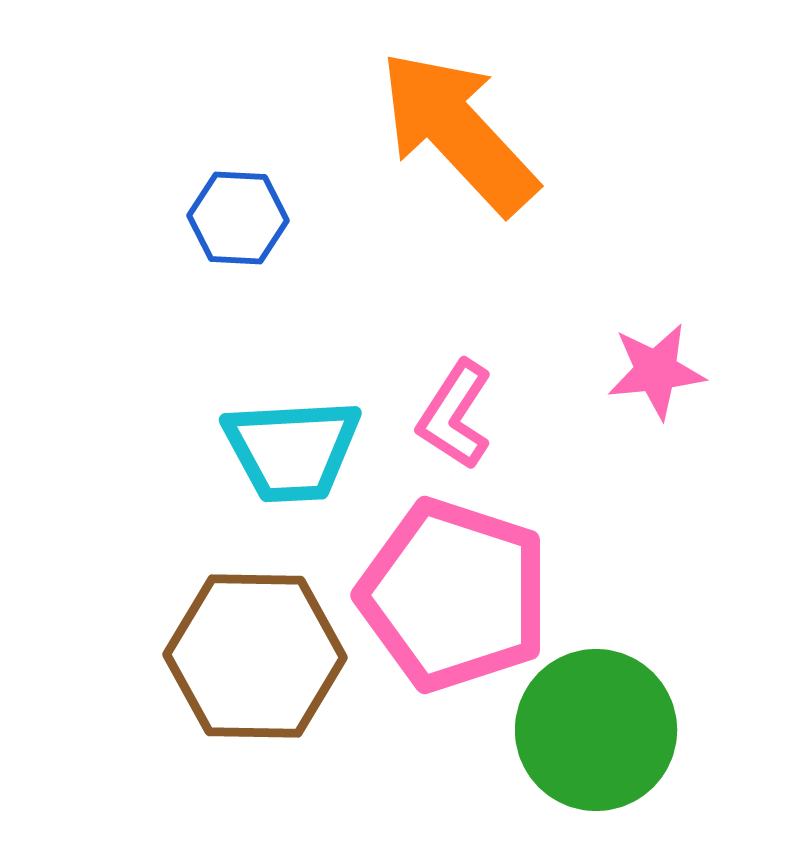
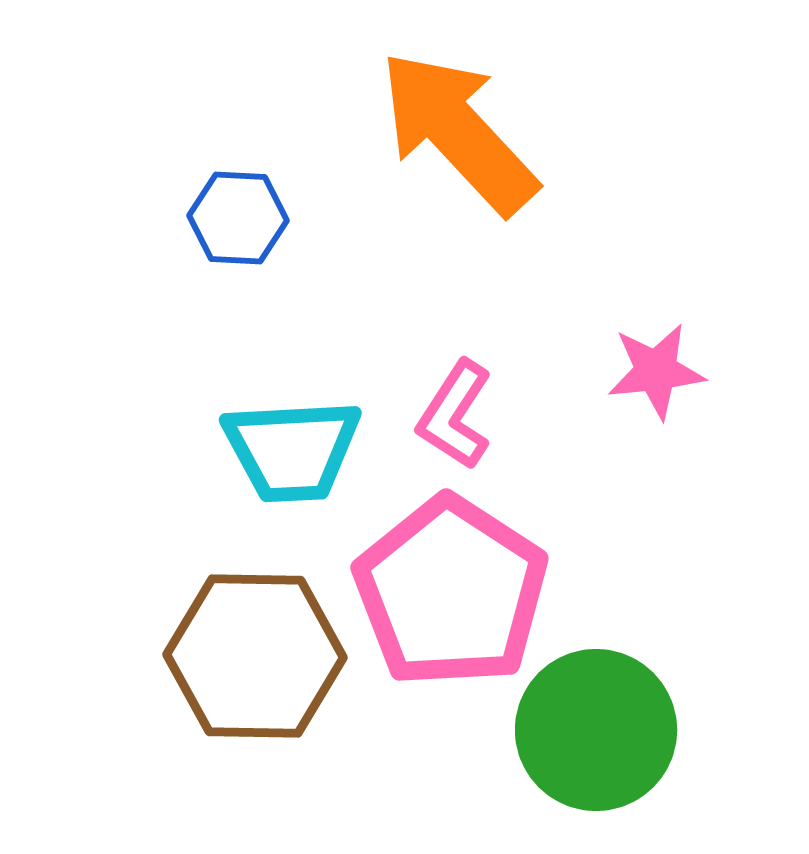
pink pentagon: moved 3 px left, 3 px up; rotated 15 degrees clockwise
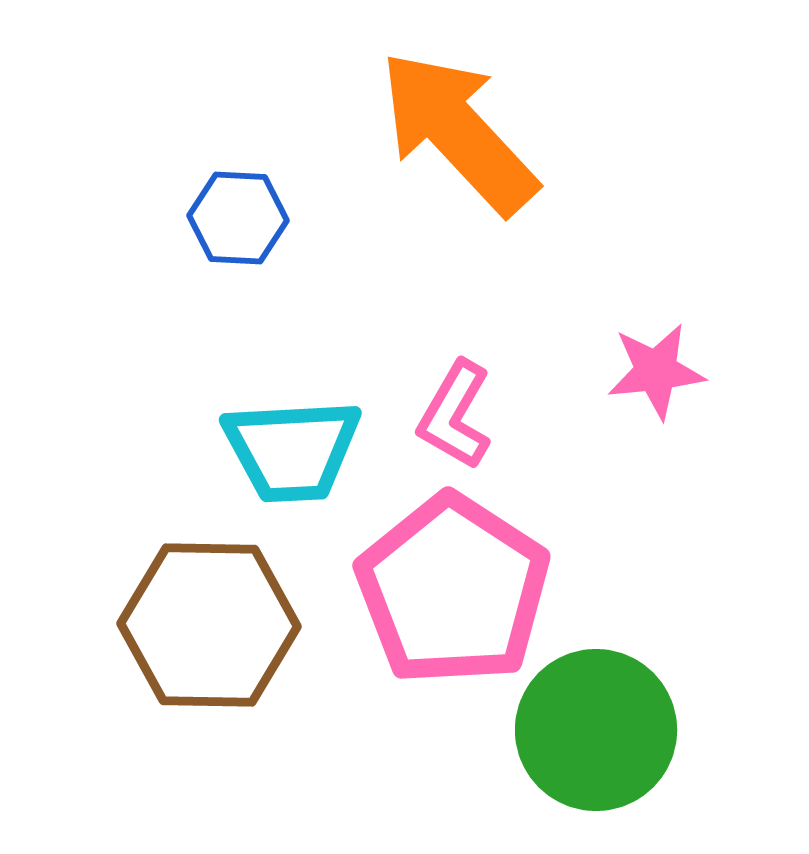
pink L-shape: rotated 3 degrees counterclockwise
pink pentagon: moved 2 px right, 2 px up
brown hexagon: moved 46 px left, 31 px up
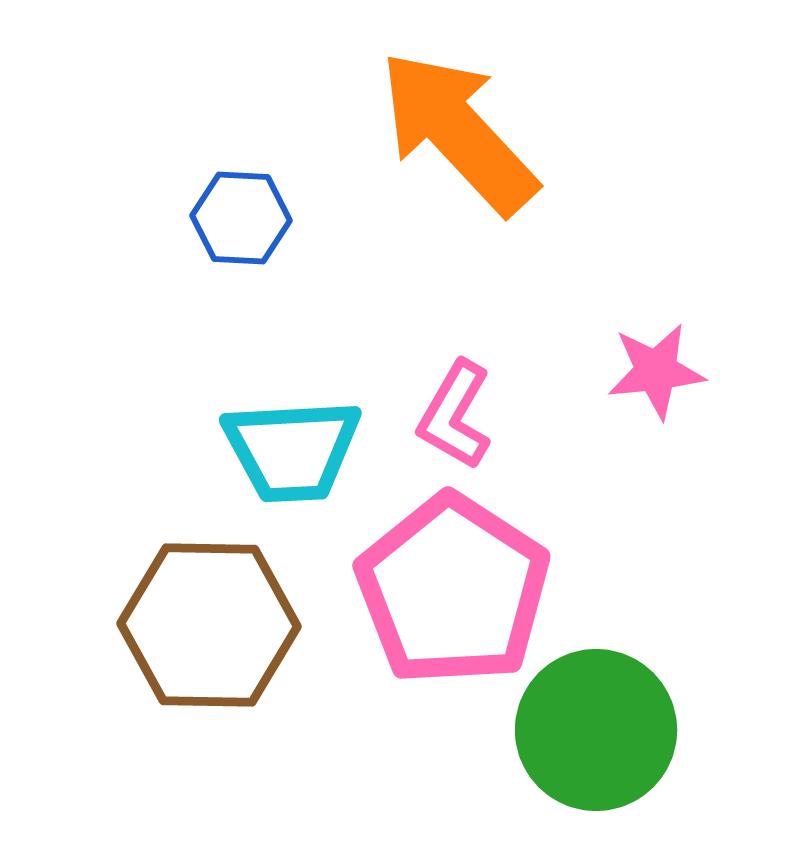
blue hexagon: moved 3 px right
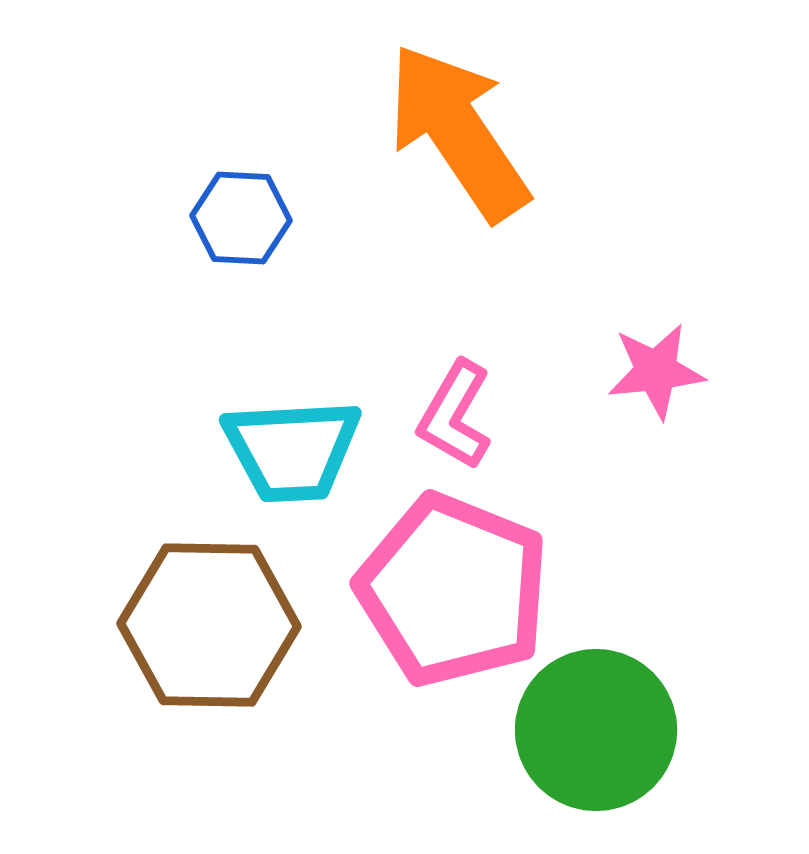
orange arrow: rotated 9 degrees clockwise
pink pentagon: rotated 11 degrees counterclockwise
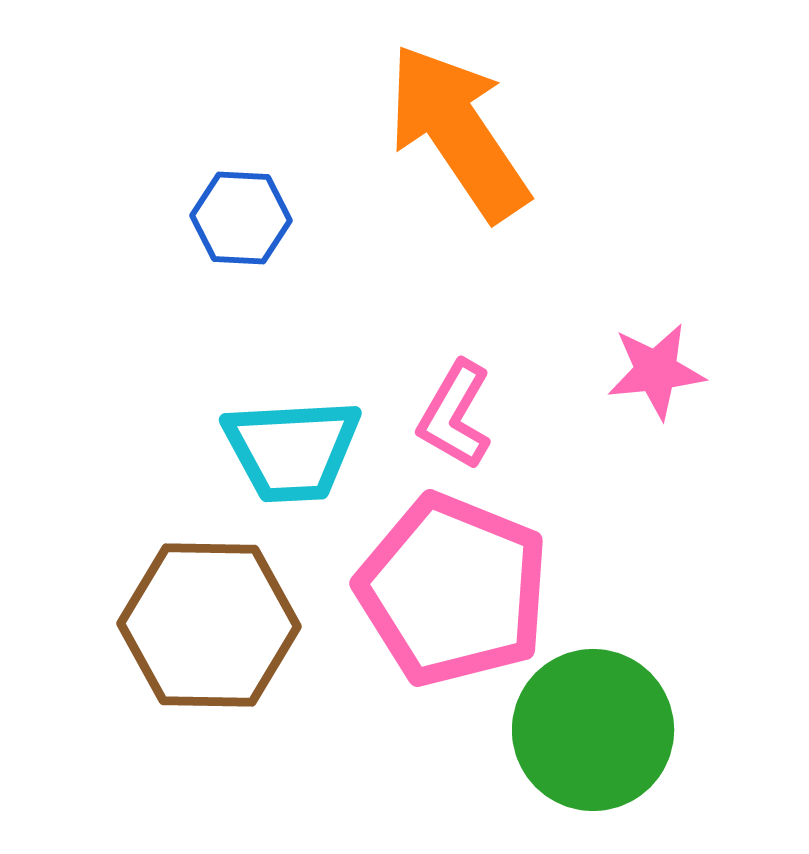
green circle: moved 3 px left
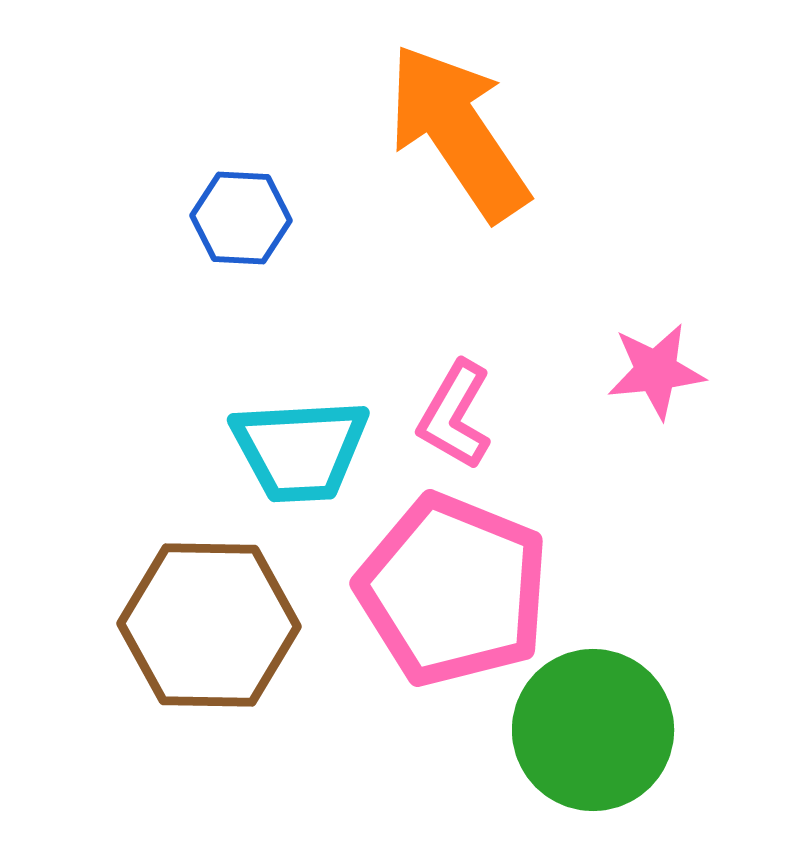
cyan trapezoid: moved 8 px right
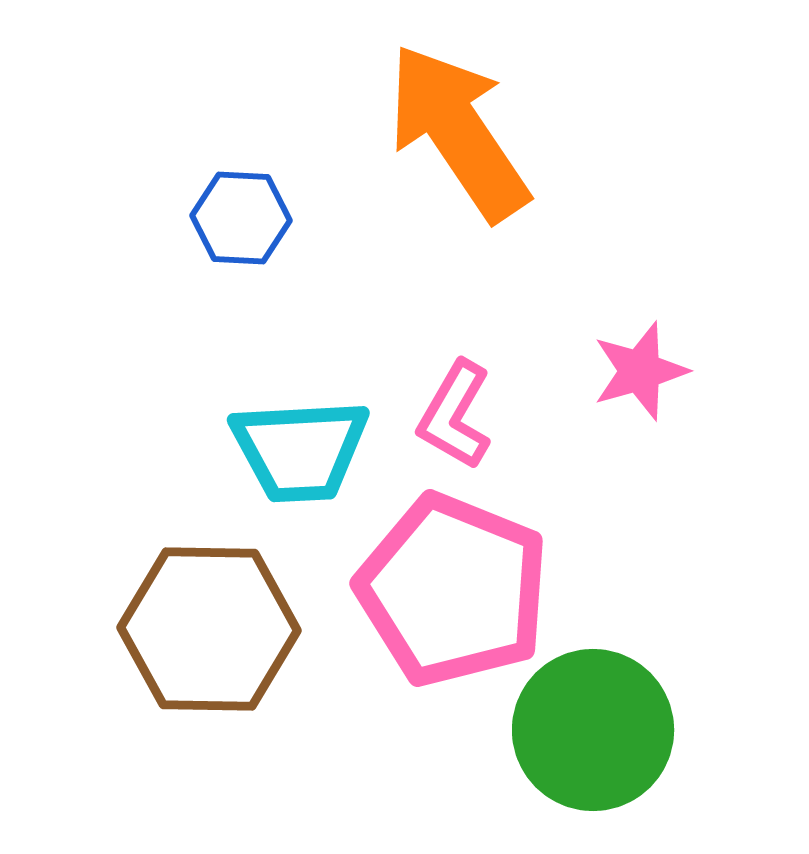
pink star: moved 16 px left; rotated 10 degrees counterclockwise
brown hexagon: moved 4 px down
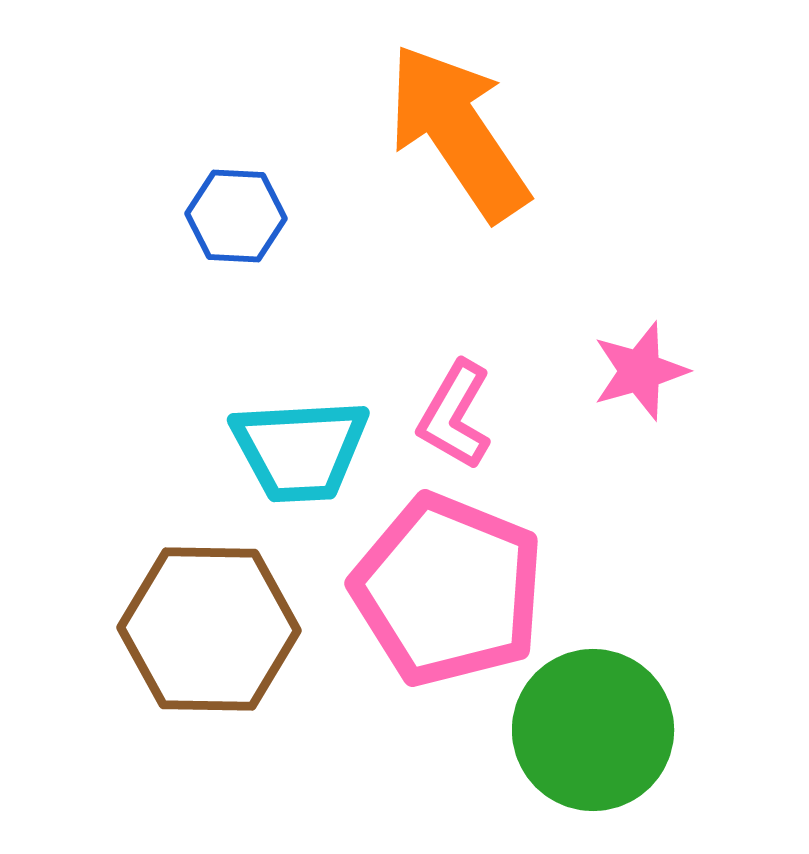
blue hexagon: moved 5 px left, 2 px up
pink pentagon: moved 5 px left
